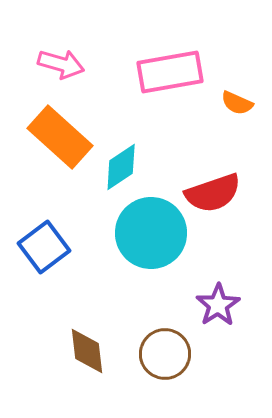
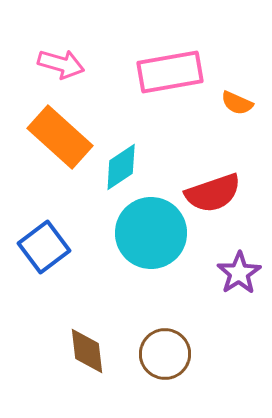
purple star: moved 21 px right, 32 px up
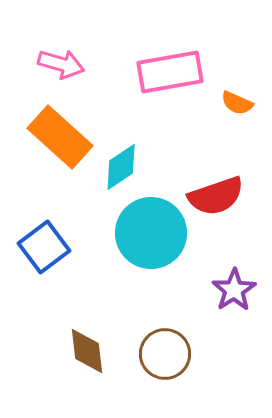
red semicircle: moved 3 px right, 3 px down
purple star: moved 5 px left, 17 px down
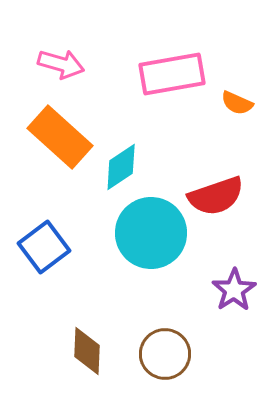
pink rectangle: moved 2 px right, 2 px down
brown diamond: rotated 9 degrees clockwise
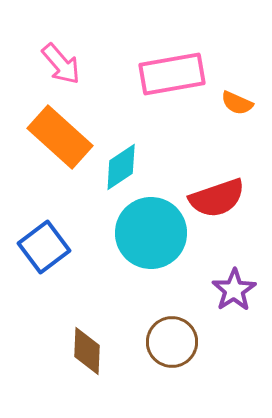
pink arrow: rotated 33 degrees clockwise
red semicircle: moved 1 px right, 2 px down
brown circle: moved 7 px right, 12 px up
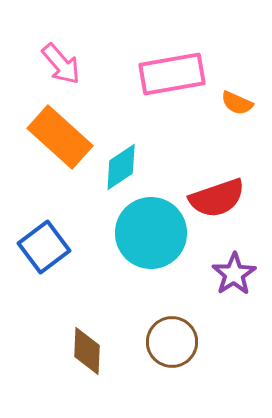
purple star: moved 16 px up
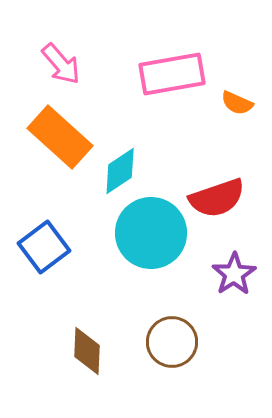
cyan diamond: moved 1 px left, 4 px down
